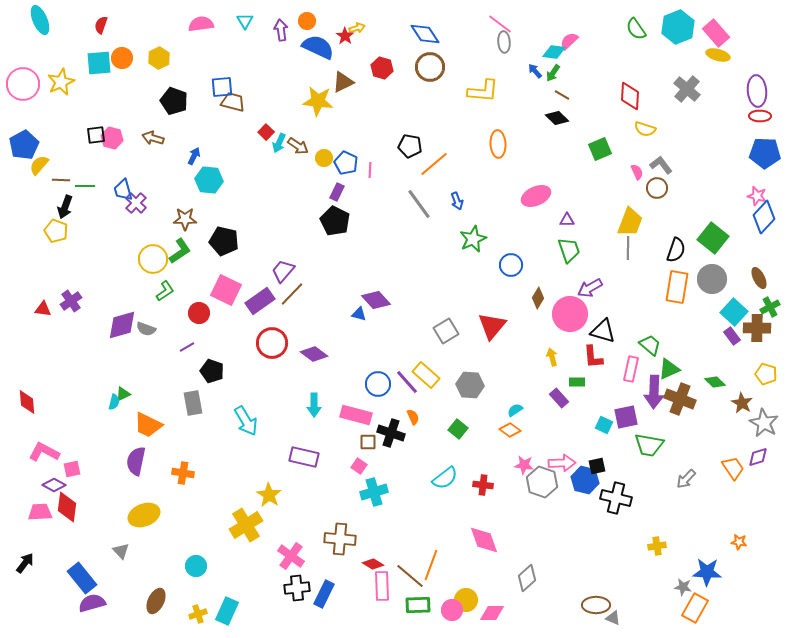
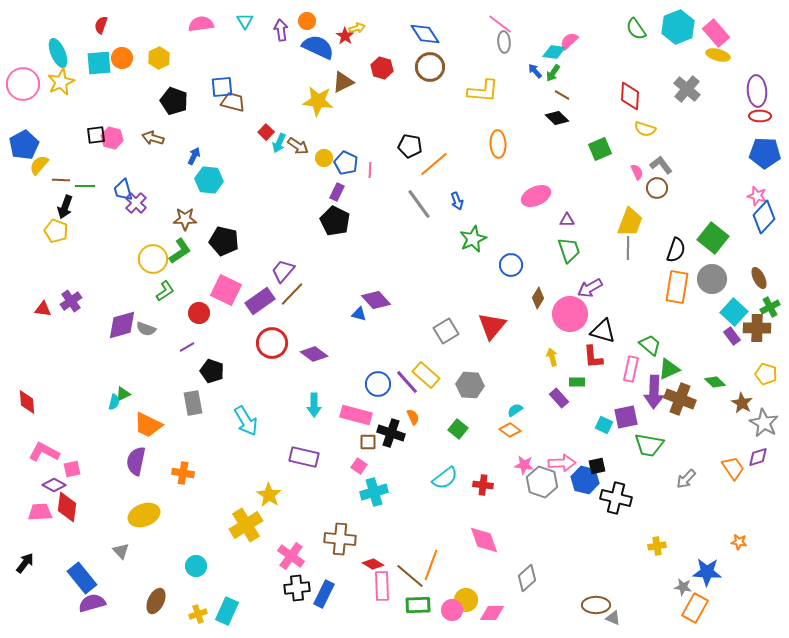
cyan ellipse at (40, 20): moved 18 px right, 33 px down
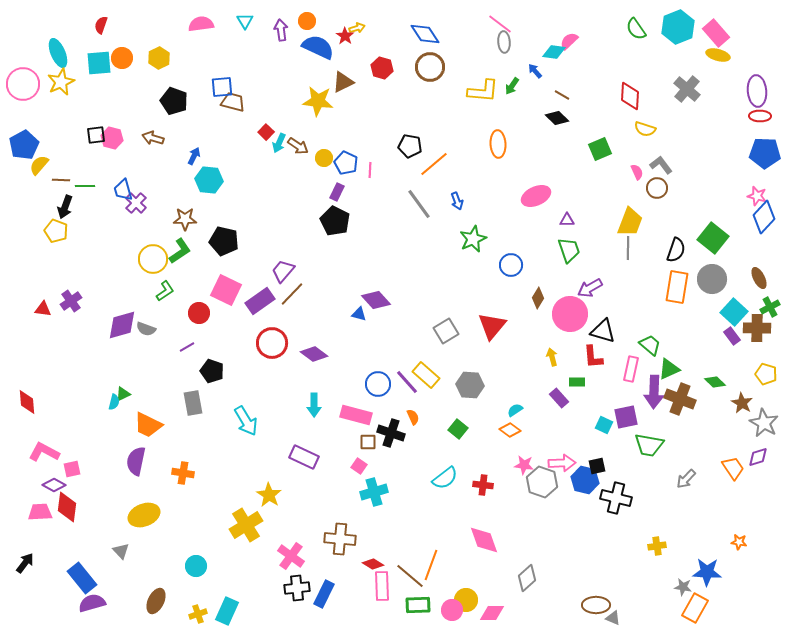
green arrow at (553, 73): moved 41 px left, 13 px down
purple rectangle at (304, 457): rotated 12 degrees clockwise
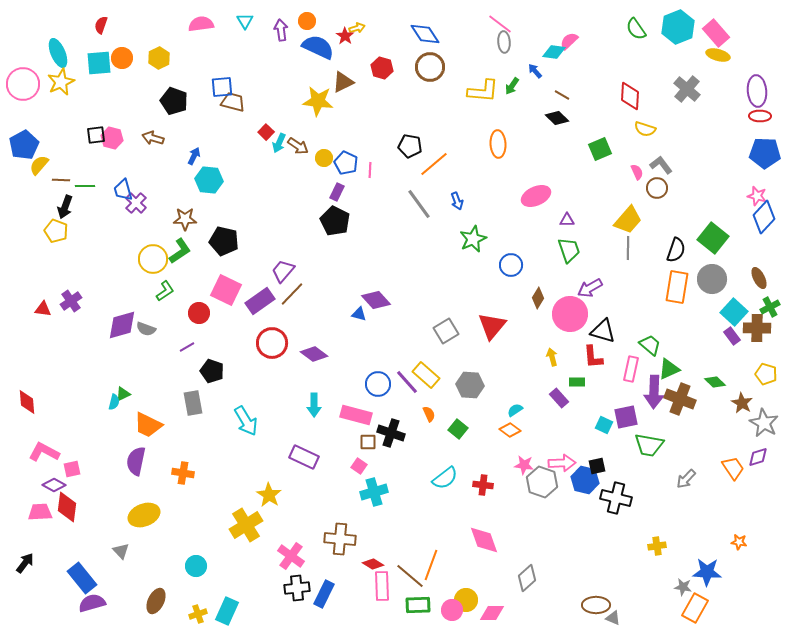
yellow trapezoid at (630, 222): moved 2 px left, 2 px up; rotated 20 degrees clockwise
orange semicircle at (413, 417): moved 16 px right, 3 px up
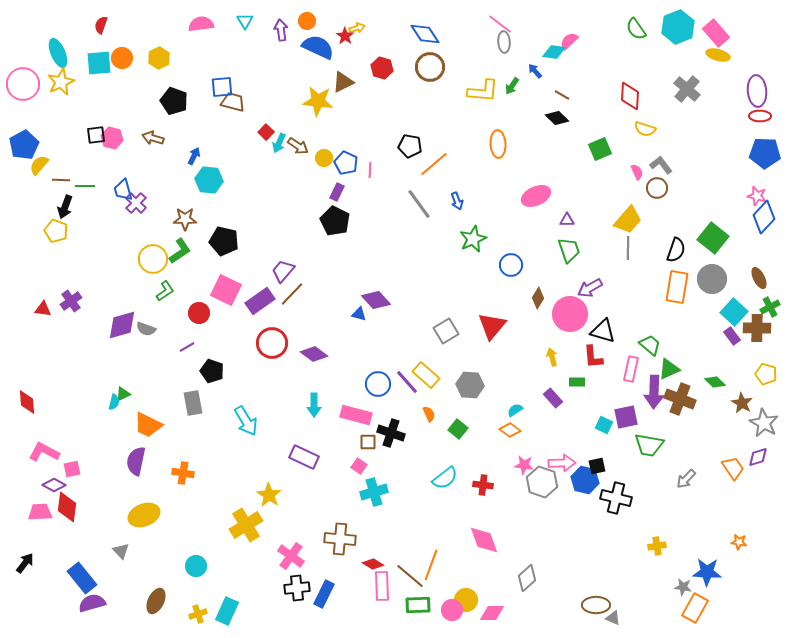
purple rectangle at (559, 398): moved 6 px left
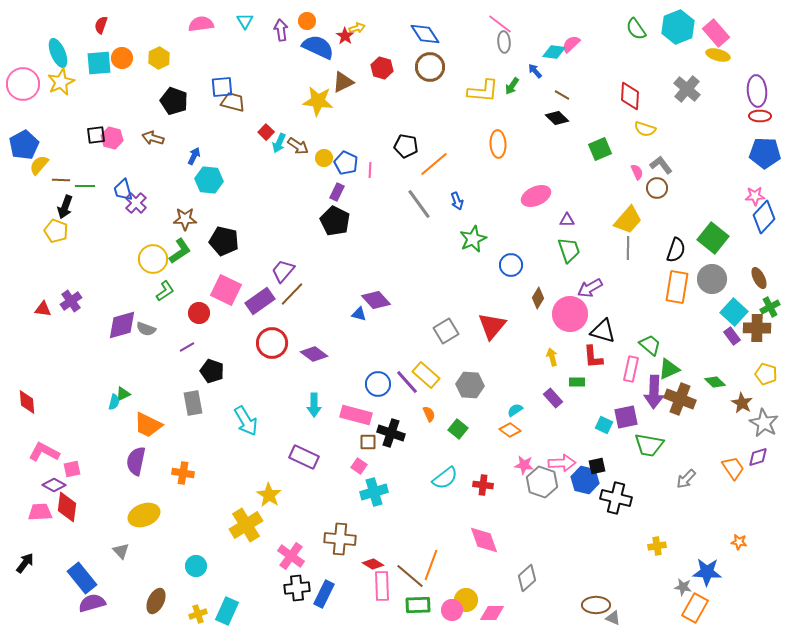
pink semicircle at (569, 41): moved 2 px right, 3 px down
black pentagon at (410, 146): moved 4 px left
pink star at (757, 196): moved 2 px left; rotated 18 degrees counterclockwise
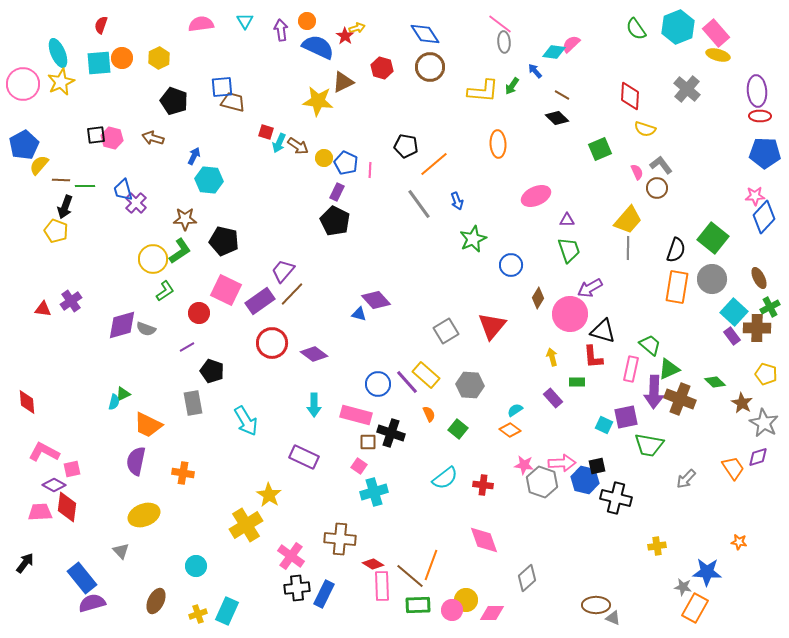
red square at (266, 132): rotated 28 degrees counterclockwise
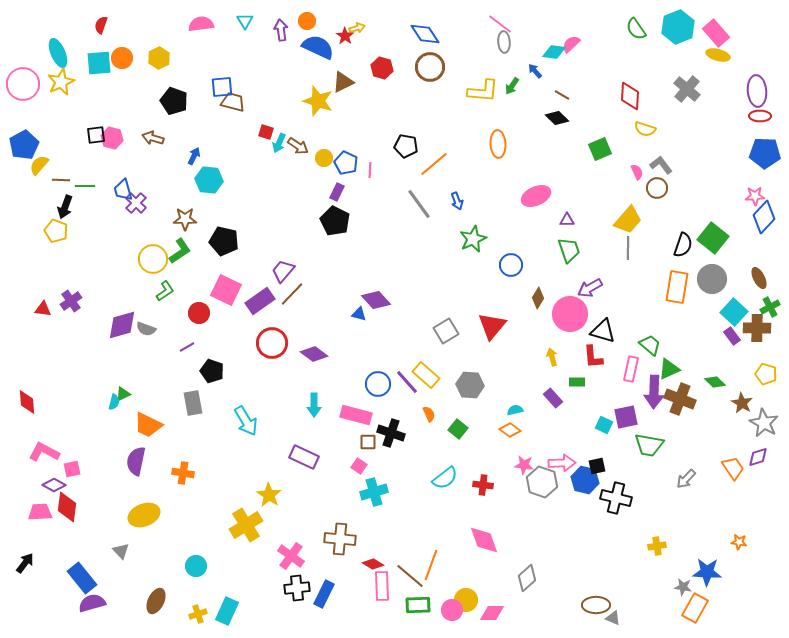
yellow star at (318, 101): rotated 12 degrees clockwise
black semicircle at (676, 250): moved 7 px right, 5 px up
cyan semicircle at (515, 410): rotated 21 degrees clockwise
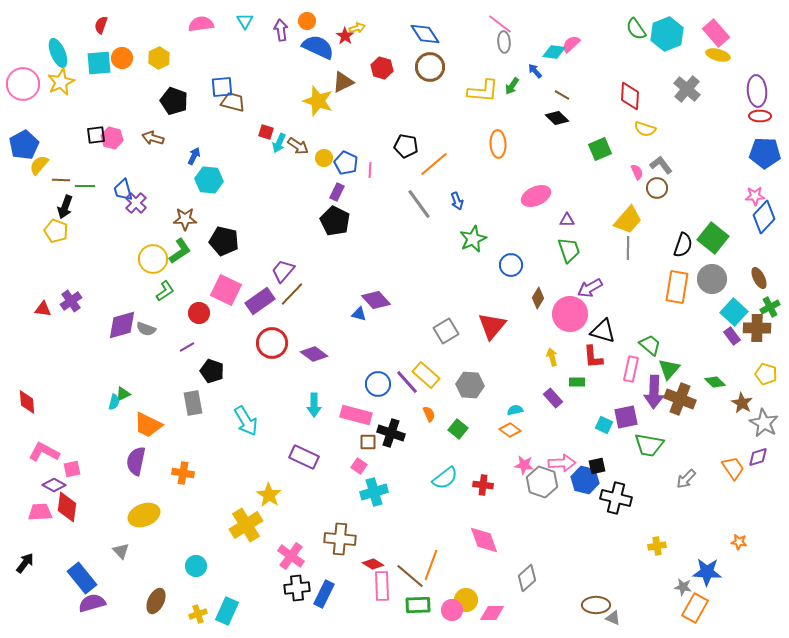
cyan hexagon at (678, 27): moved 11 px left, 7 px down
green triangle at (669, 369): rotated 25 degrees counterclockwise
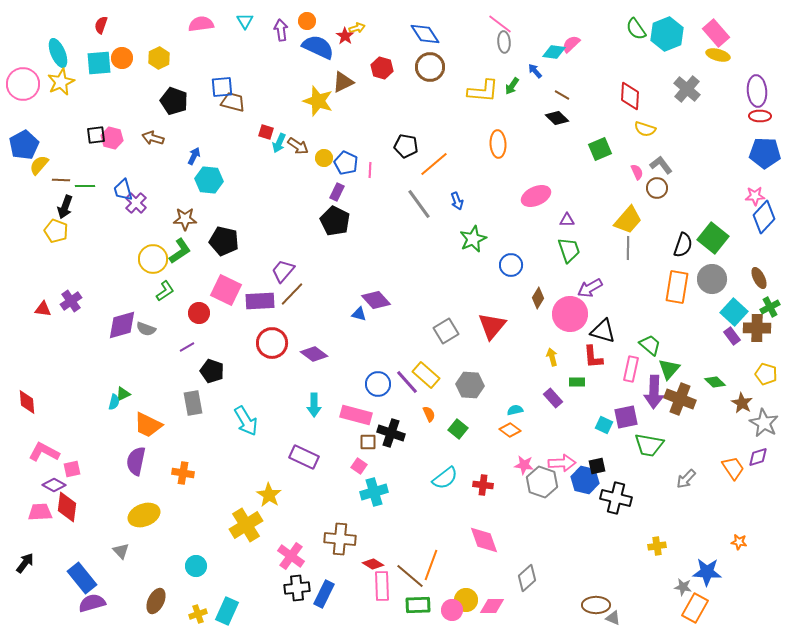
purple rectangle at (260, 301): rotated 32 degrees clockwise
pink diamond at (492, 613): moved 7 px up
